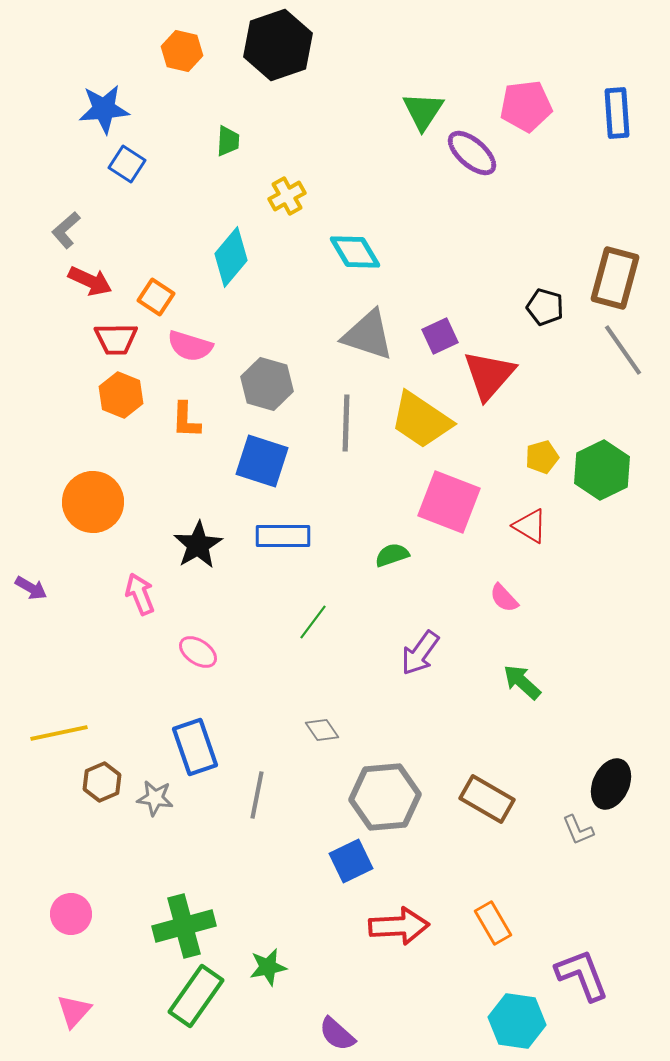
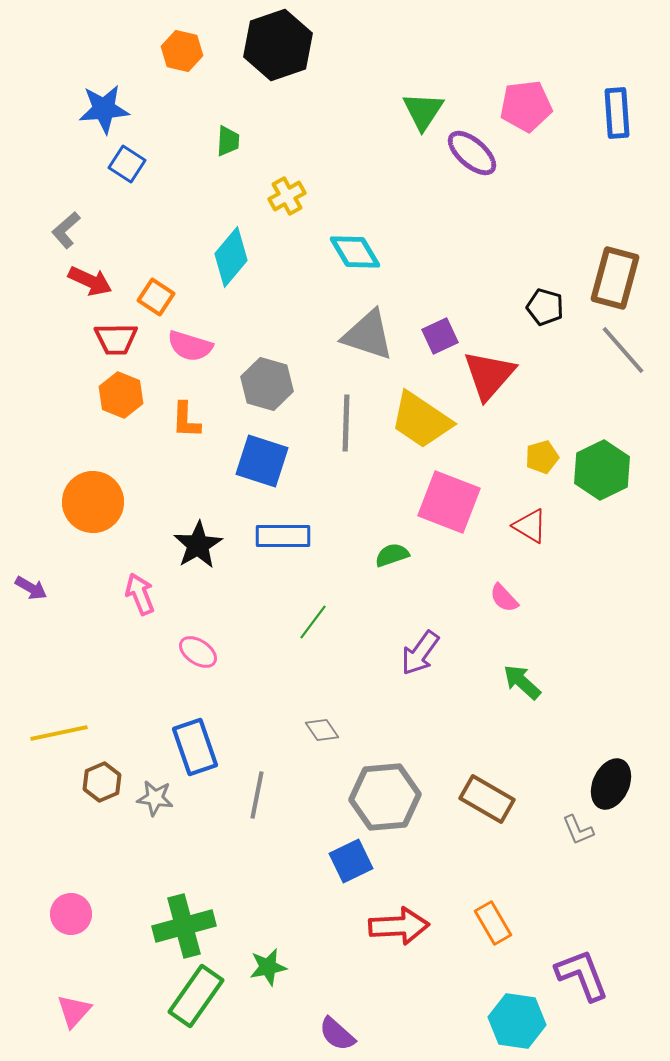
gray line at (623, 350): rotated 6 degrees counterclockwise
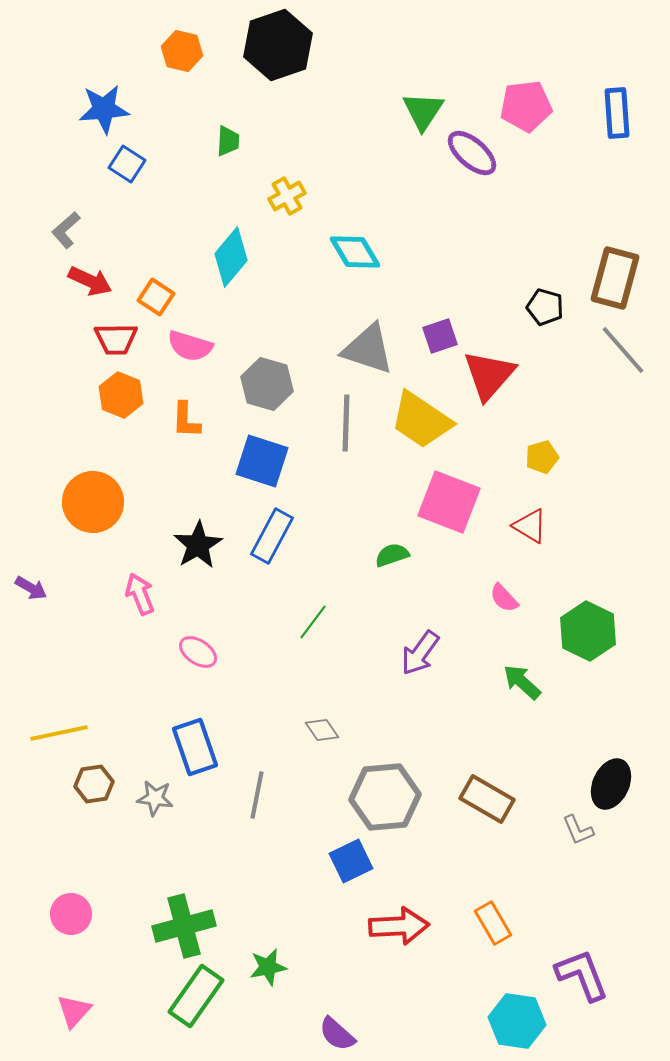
gray triangle at (368, 335): moved 14 px down
purple square at (440, 336): rotated 6 degrees clockwise
green hexagon at (602, 470): moved 14 px left, 161 px down; rotated 8 degrees counterclockwise
blue rectangle at (283, 536): moved 11 px left; rotated 62 degrees counterclockwise
brown hexagon at (102, 782): moved 8 px left, 2 px down; rotated 15 degrees clockwise
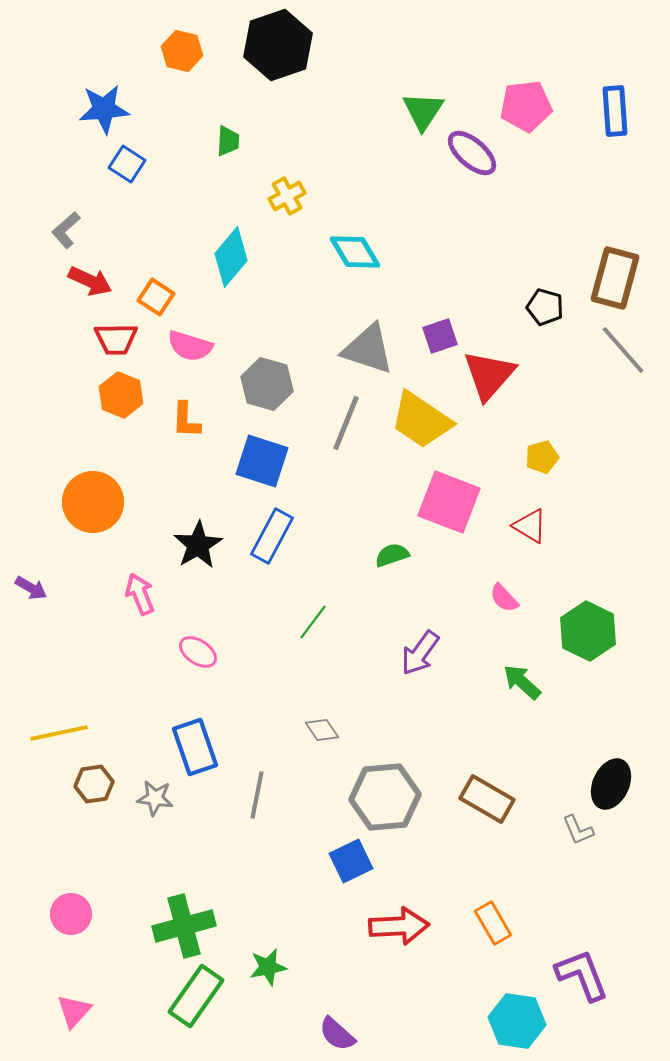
blue rectangle at (617, 113): moved 2 px left, 2 px up
gray line at (346, 423): rotated 20 degrees clockwise
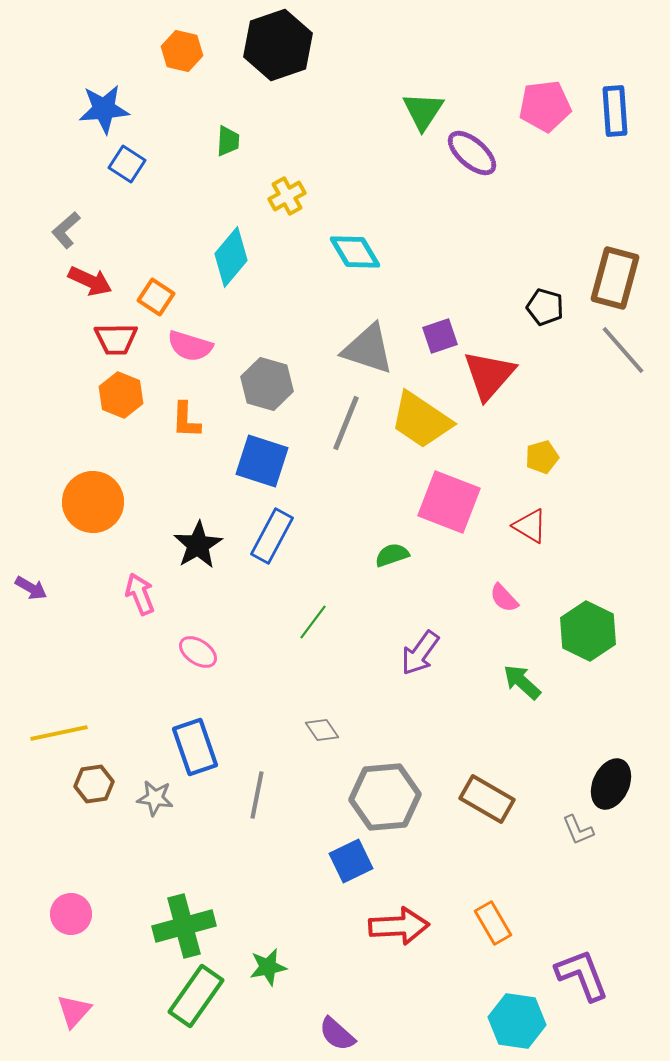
pink pentagon at (526, 106): moved 19 px right
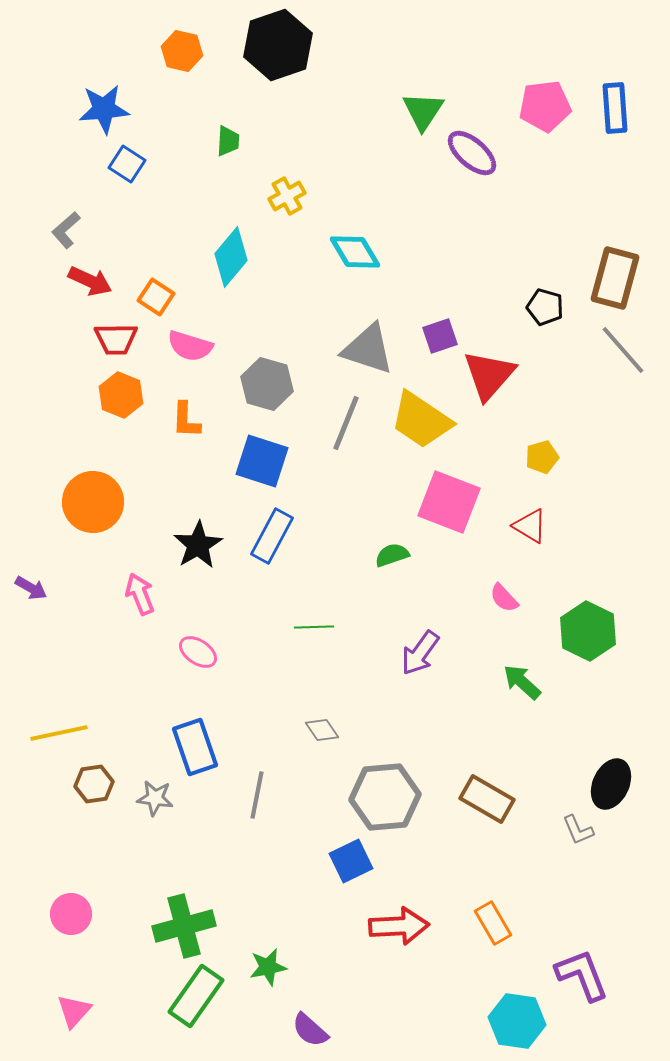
blue rectangle at (615, 111): moved 3 px up
green line at (313, 622): moved 1 px right, 5 px down; rotated 51 degrees clockwise
purple semicircle at (337, 1034): moved 27 px left, 4 px up
